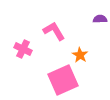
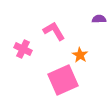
purple semicircle: moved 1 px left
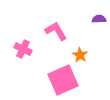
pink L-shape: moved 2 px right
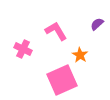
purple semicircle: moved 2 px left, 5 px down; rotated 40 degrees counterclockwise
pink square: moved 1 px left
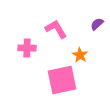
pink L-shape: moved 2 px up
pink cross: moved 4 px right, 1 px up; rotated 24 degrees counterclockwise
pink square: rotated 12 degrees clockwise
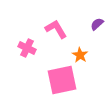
pink cross: rotated 24 degrees clockwise
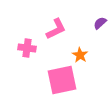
purple semicircle: moved 3 px right, 1 px up
pink L-shape: rotated 95 degrees clockwise
pink cross: rotated 18 degrees counterclockwise
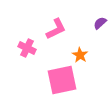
pink cross: rotated 18 degrees clockwise
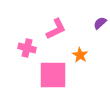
pink cross: rotated 12 degrees counterclockwise
pink square: moved 9 px left, 5 px up; rotated 12 degrees clockwise
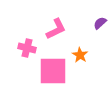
pink square: moved 4 px up
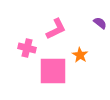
purple semicircle: rotated 80 degrees clockwise
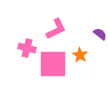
purple semicircle: moved 11 px down
pink square: moved 7 px up
